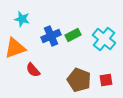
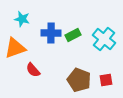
blue cross: moved 3 px up; rotated 24 degrees clockwise
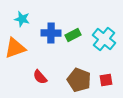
red semicircle: moved 7 px right, 7 px down
